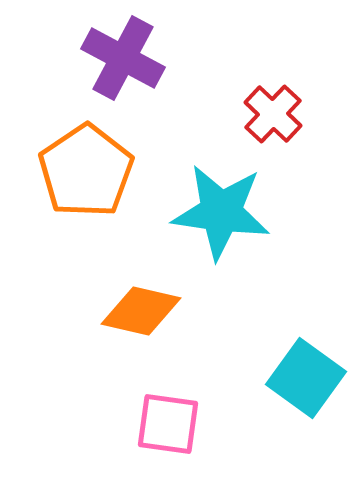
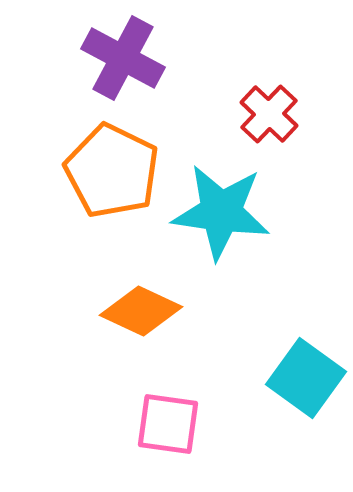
red cross: moved 4 px left
orange pentagon: moved 26 px right; rotated 12 degrees counterclockwise
orange diamond: rotated 12 degrees clockwise
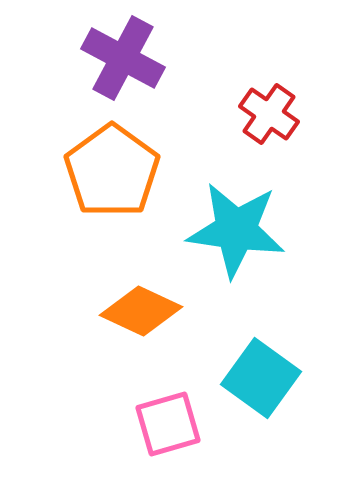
red cross: rotated 8 degrees counterclockwise
orange pentagon: rotated 10 degrees clockwise
cyan star: moved 15 px right, 18 px down
cyan square: moved 45 px left
pink square: rotated 24 degrees counterclockwise
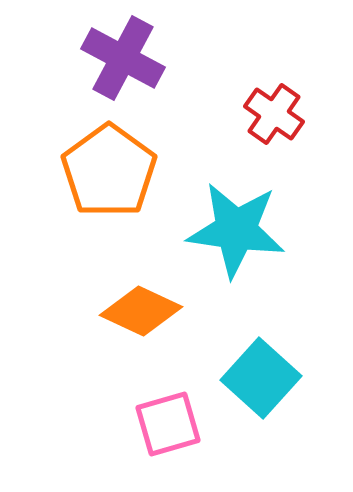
red cross: moved 5 px right
orange pentagon: moved 3 px left
cyan square: rotated 6 degrees clockwise
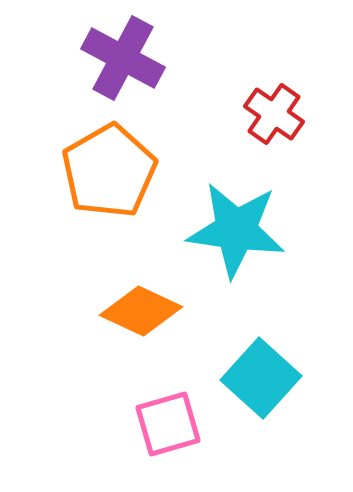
orange pentagon: rotated 6 degrees clockwise
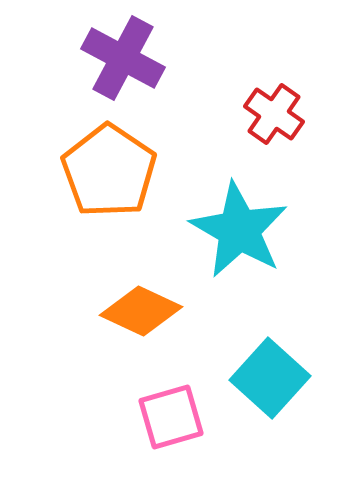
orange pentagon: rotated 8 degrees counterclockwise
cyan star: moved 3 px right; rotated 22 degrees clockwise
cyan square: moved 9 px right
pink square: moved 3 px right, 7 px up
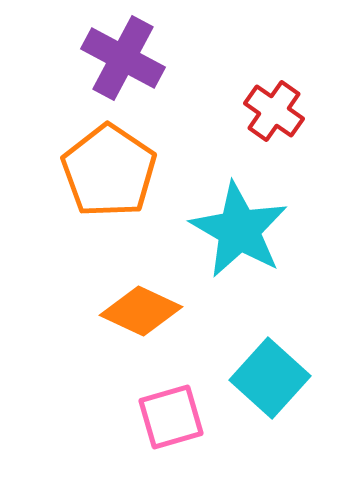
red cross: moved 3 px up
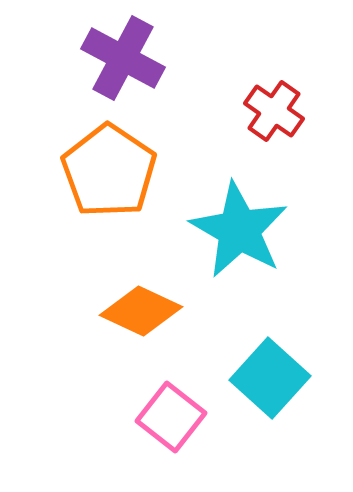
pink square: rotated 36 degrees counterclockwise
